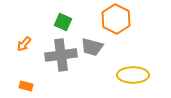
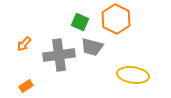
green square: moved 17 px right
gray cross: moved 2 px left
yellow ellipse: rotated 8 degrees clockwise
orange rectangle: rotated 48 degrees counterclockwise
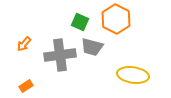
gray cross: moved 1 px right
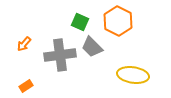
orange hexagon: moved 2 px right, 2 px down
gray trapezoid: rotated 30 degrees clockwise
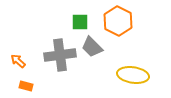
green square: rotated 24 degrees counterclockwise
orange arrow: moved 6 px left, 17 px down; rotated 91 degrees clockwise
orange rectangle: rotated 48 degrees clockwise
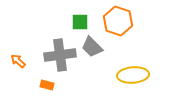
orange hexagon: rotated 8 degrees counterclockwise
yellow ellipse: rotated 12 degrees counterclockwise
orange rectangle: moved 21 px right, 1 px up
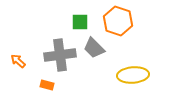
gray trapezoid: moved 2 px right, 1 px down
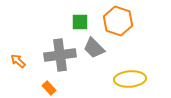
yellow ellipse: moved 3 px left, 4 px down
orange rectangle: moved 2 px right, 3 px down; rotated 32 degrees clockwise
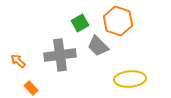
green square: moved 1 px down; rotated 30 degrees counterclockwise
gray trapezoid: moved 4 px right, 2 px up
orange rectangle: moved 18 px left
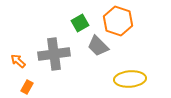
gray cross: moved 6 px left, 1 px up
orange rectangle: moved 4 px left, 1 px up; rotated 72 degrees clockwise
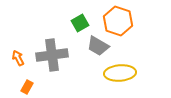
gray trapezoid: rotated 15 degrees counterclockwise
gray cross: moved 2 px left, 1 px down
orange arrow: moved 3 px up; rotated 21 degrees clockwise
yellow ellipse: moved 10 px left, 6 px up
